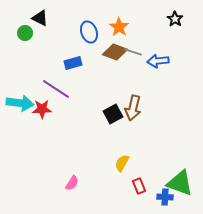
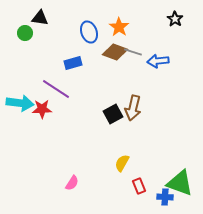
black triangle: rotated 18 degrees counterclockwise
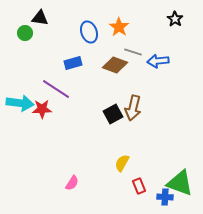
brown diamond: moved 13 px down
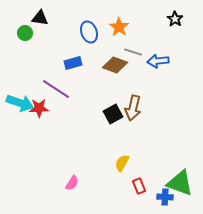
cyan arrow: rotated 12 degrees clockwise
red star: moved 3 px left, 1 px up
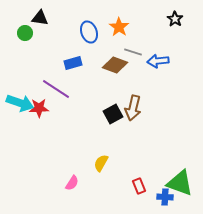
yellow semicircle: moved 21 px left
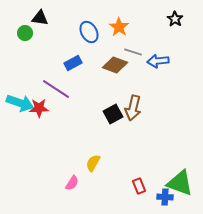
blue ellipse: rotated 10 degrees counterclockwise
blue rectangle: rotated 12 degrees counterclockwise
yellow semicircle: moved 8 px left
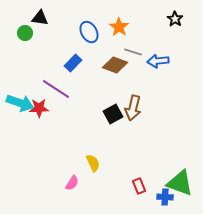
blue rectangle: rotated 18 degrees counterclockwise
yellow semicircle: rotated 126 degrees clockwise
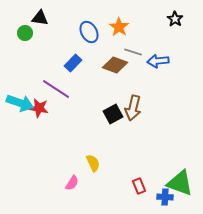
red star: rotated 12 degrees clockwise
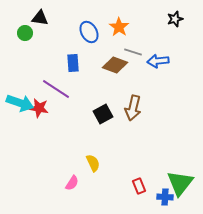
black star: rotated 21 degrees clockwise
blue rectangle: rotated 48 degrees counterclockwise
black square: moved 10 px left
green triangle: rotated 48 degrees clockwise
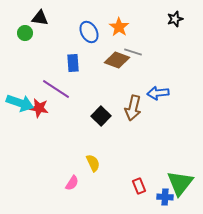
blue arrow: moved 32 px down
brown diamond: moved 2 px right, 5 px up
black square: moved 2 px left, 2 px down; rotated 18 degrees counterclockwise
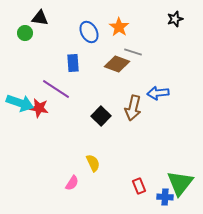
brown diamond: moved 4 px down
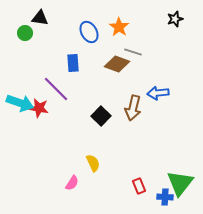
purple line: rotated 12 degrees clockwise
